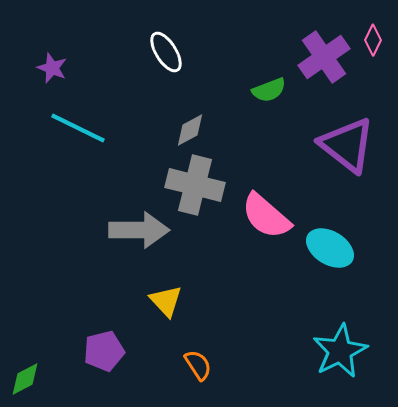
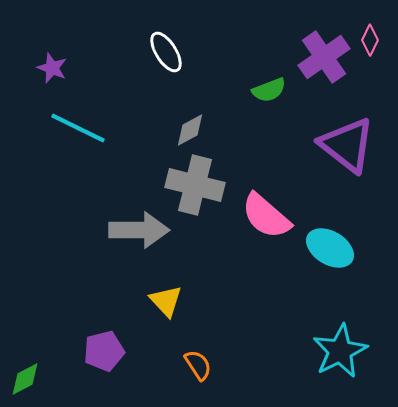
pink diamond: moved 3 px left
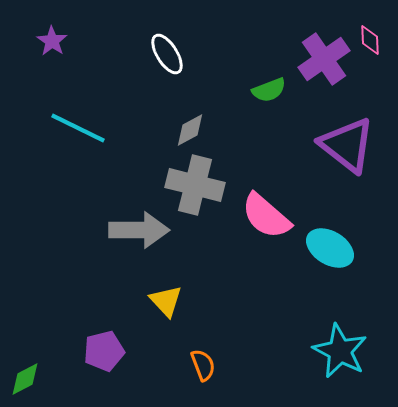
pink diamond: rotated 28 degrees counterclockwise
white ellipse: moved 1 px right, 2 px down
purple cross: moved 2 px down
purple star: moved 27 px up; rotated 12 degrees clockwise
cyan star: rotated 18 degrees counterclockwise
orange semicircle: moved 5 px right; rotated 12 degrees clockwise
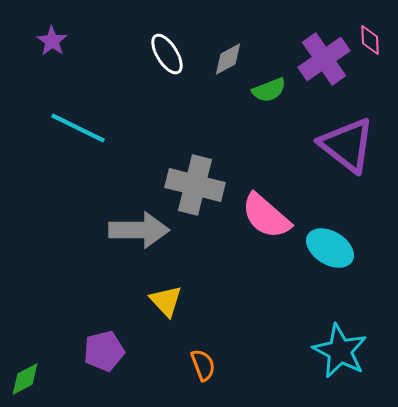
gray diamond: moved 38 px right, 71 px up
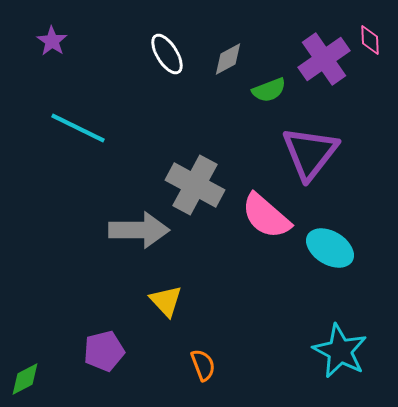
purple triangle: moved 37 px left, 8 px down; rotated 30 degrees clockwise
gray cross: rotated 14 degrees clockwise
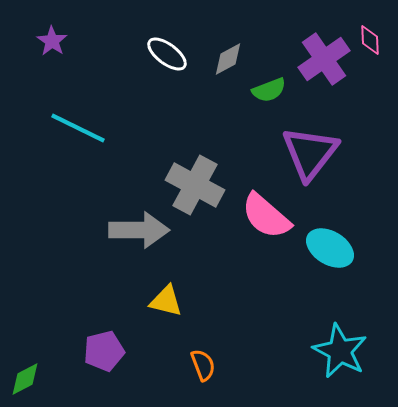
white ellipse: rotated 21 degrees counterclockwise
yellow triangle: rotated 33 degrees counterclockwise
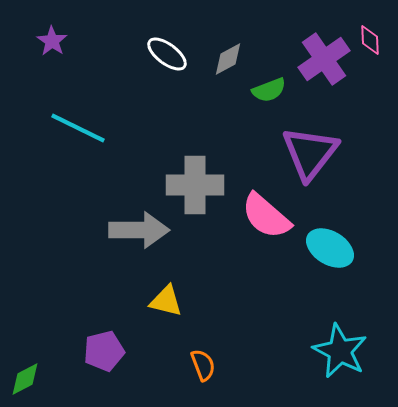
gray cross: rotated 28 degrees counterclockwise
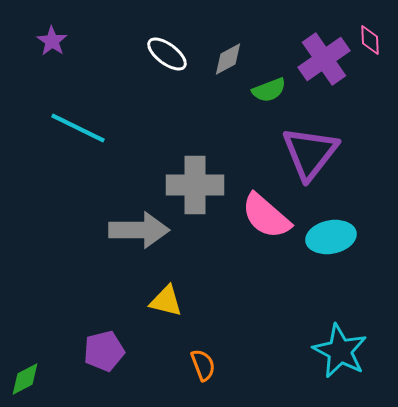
cyan ellipse: moved 1 px right, 11 px up; rotated 42 degrees counterclockwise
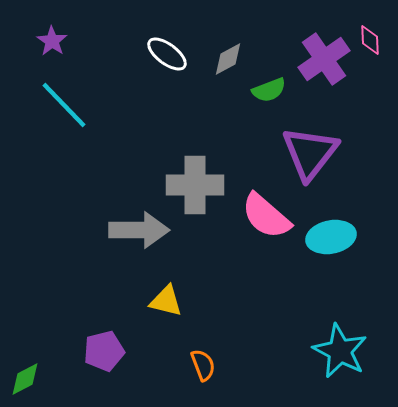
cyan line: moved 14 px left, 23 px up; rotated 20 degrees clockwise
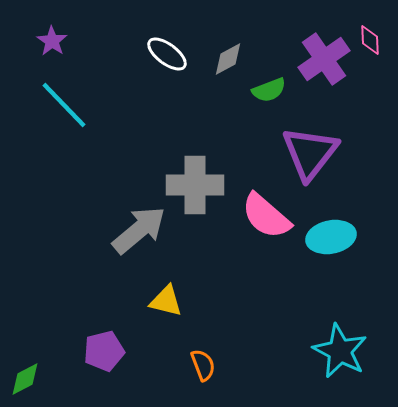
gray arrow: rotated 40 degrees counterclockwise
